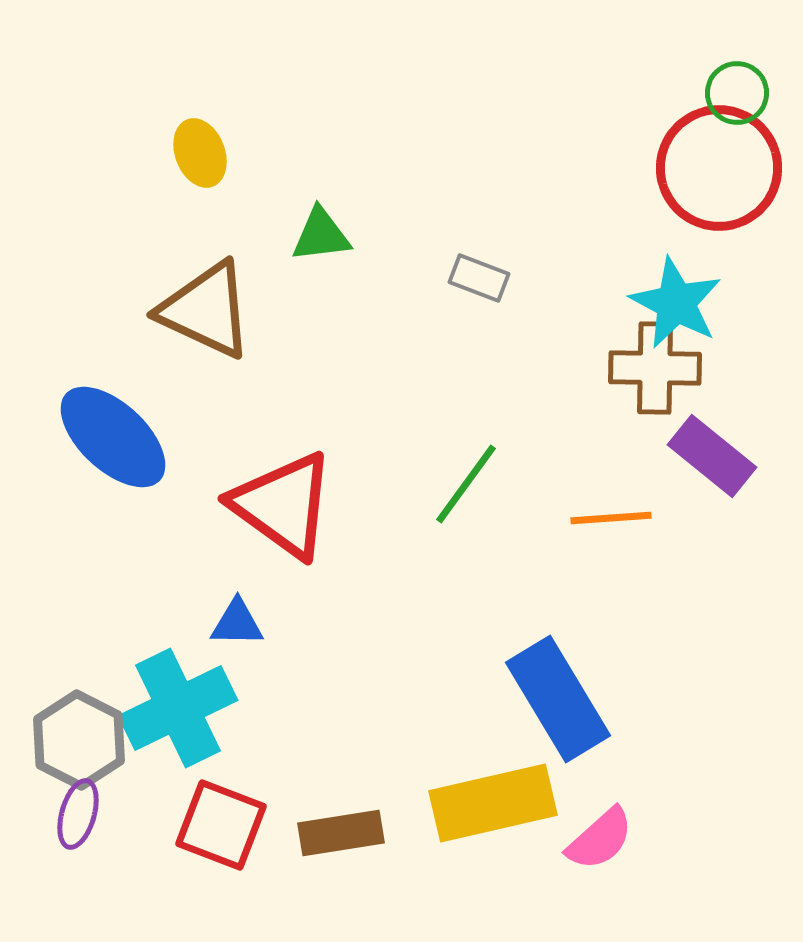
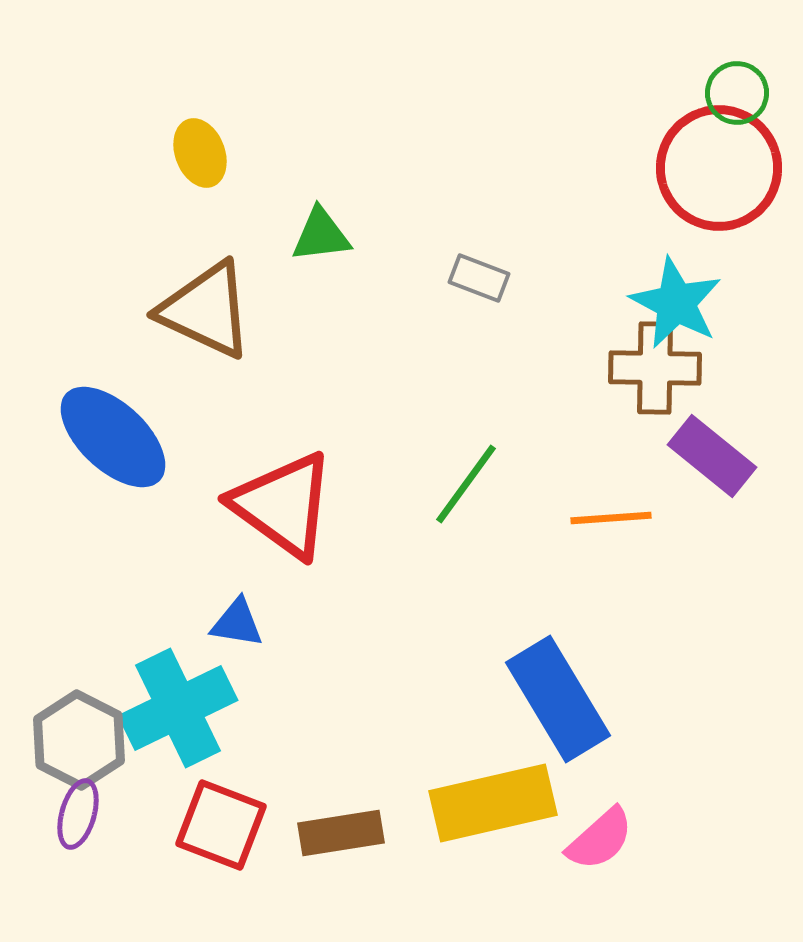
blue triangle: rotated 8 degrees clockwise
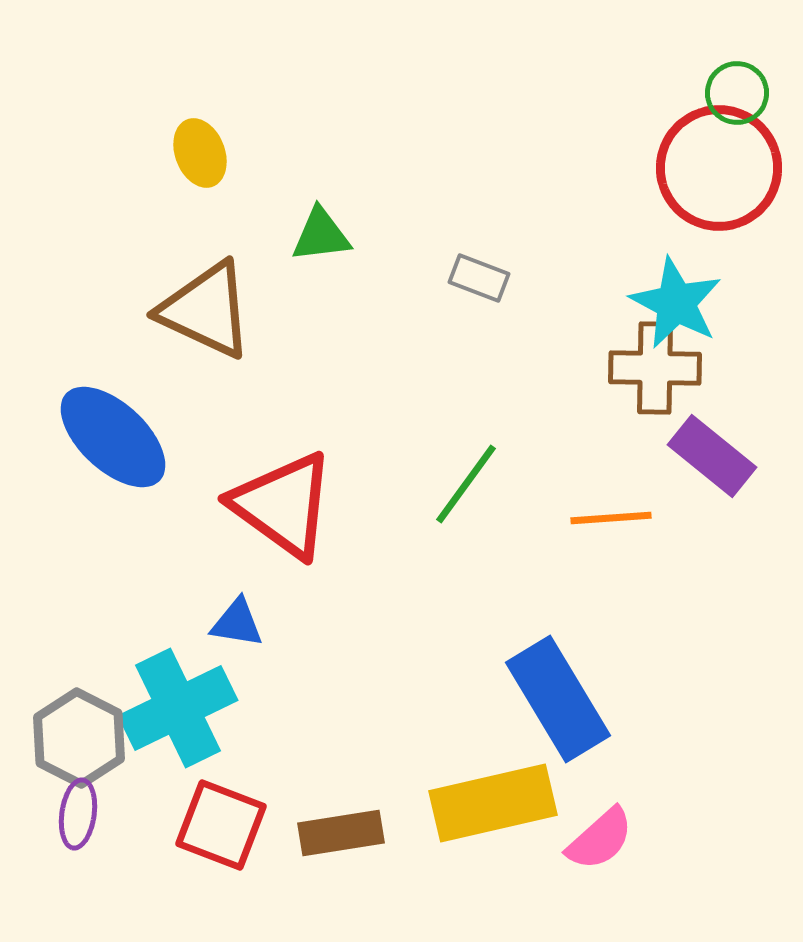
gray hexagon: moved 2 px up
purple ellipse: rotated 8 degrees counterclockwise
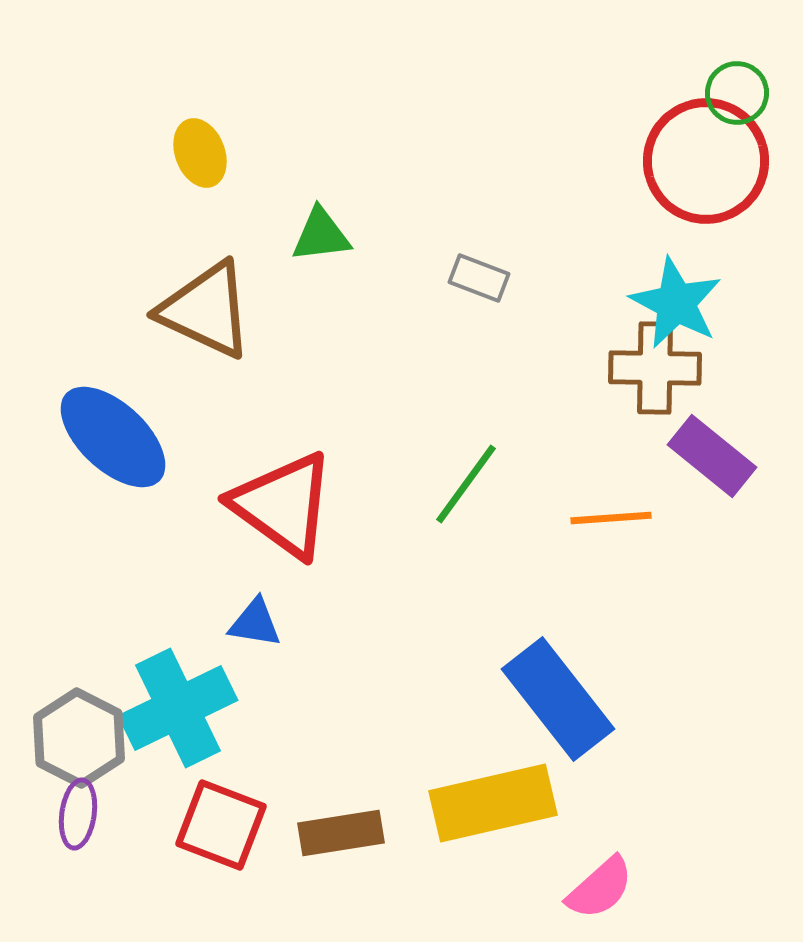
red circle: moved 13 px left, 7 px up
blue triangle: moved 18 px right
blue rectangle: rotated 7 degrees counterclockwise
pink semicircle: moved 49 px down
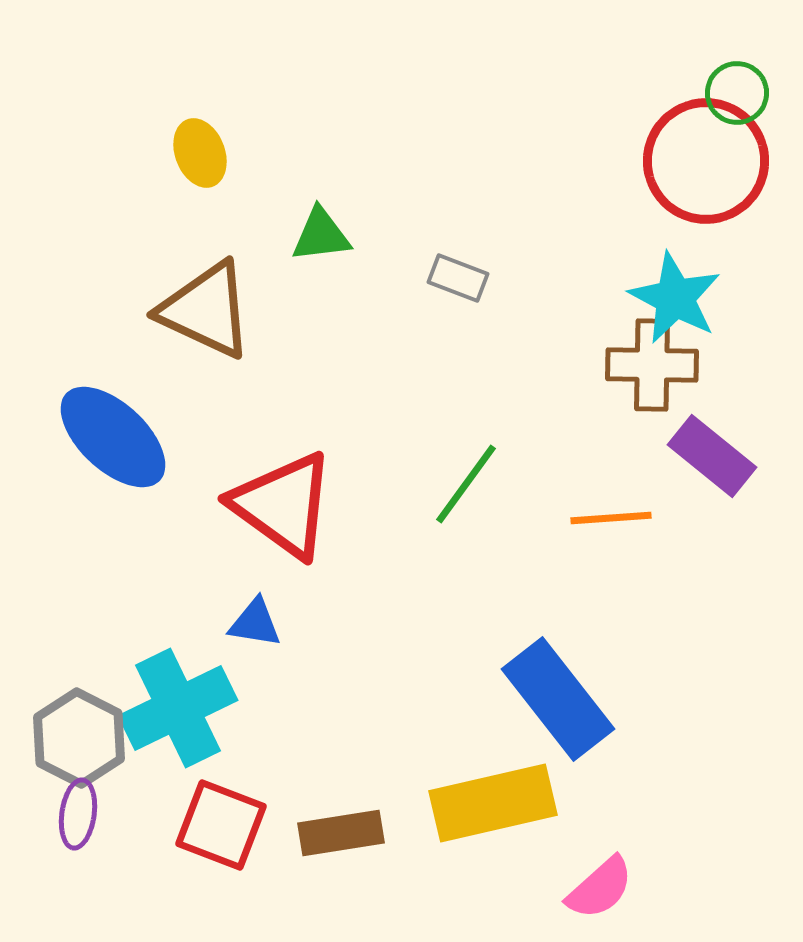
gray rectangle: moved 21 px left
cyan star: moved 1 px left, 5 px up
brown cross: moved 3 px left, 3 px up
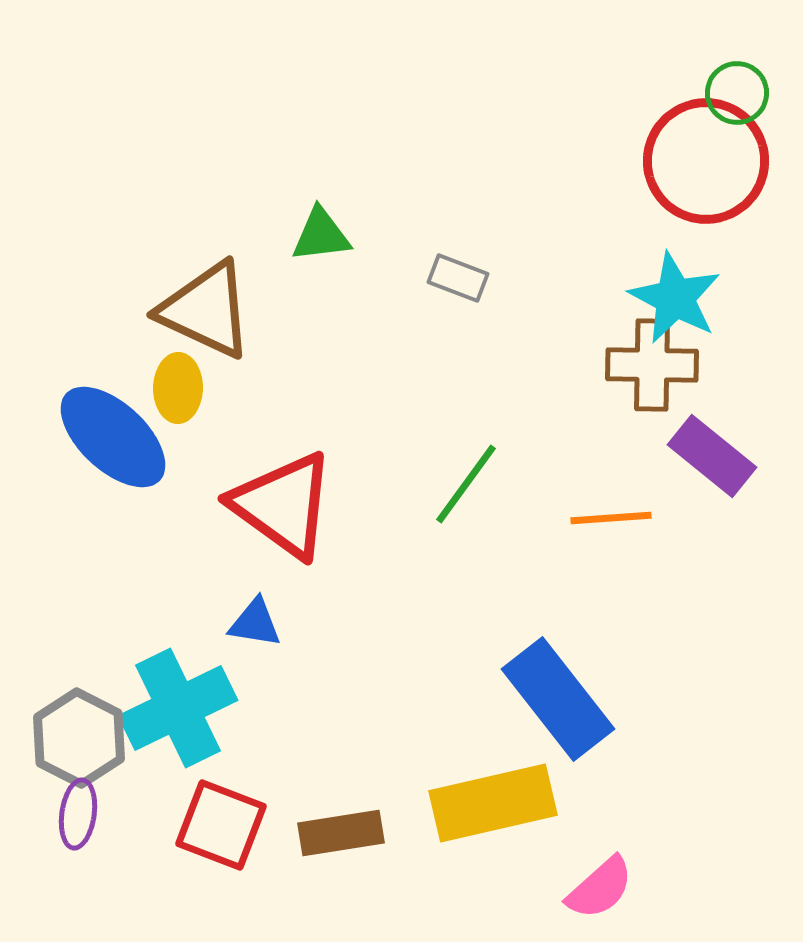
yellow ellipse: moved 22 px left, 235 px down; rotated 22 degrees clockwise
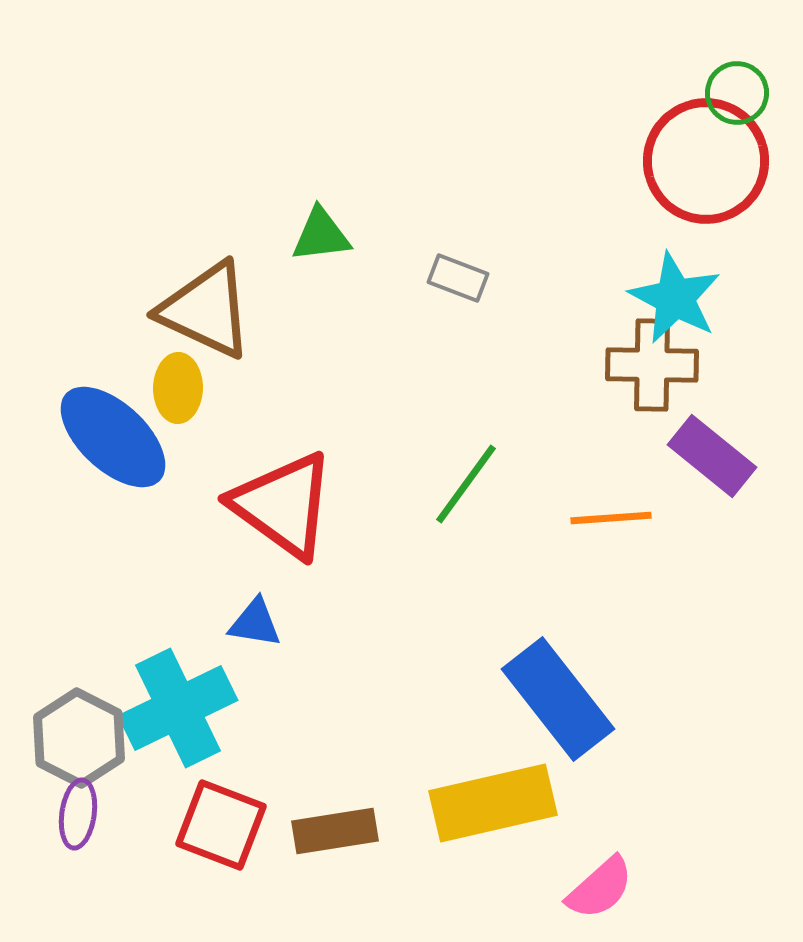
brown rectangle: moved 6 px left, 2 px up
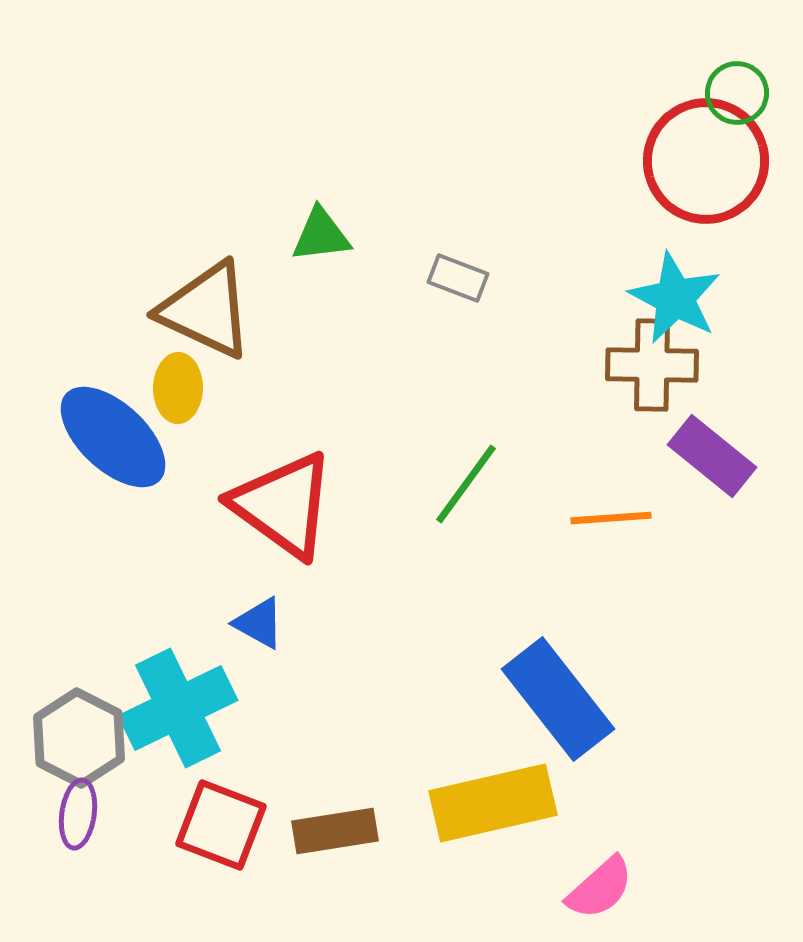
blue triangle: moved 4 px right; rotated 20 degrees clockwise
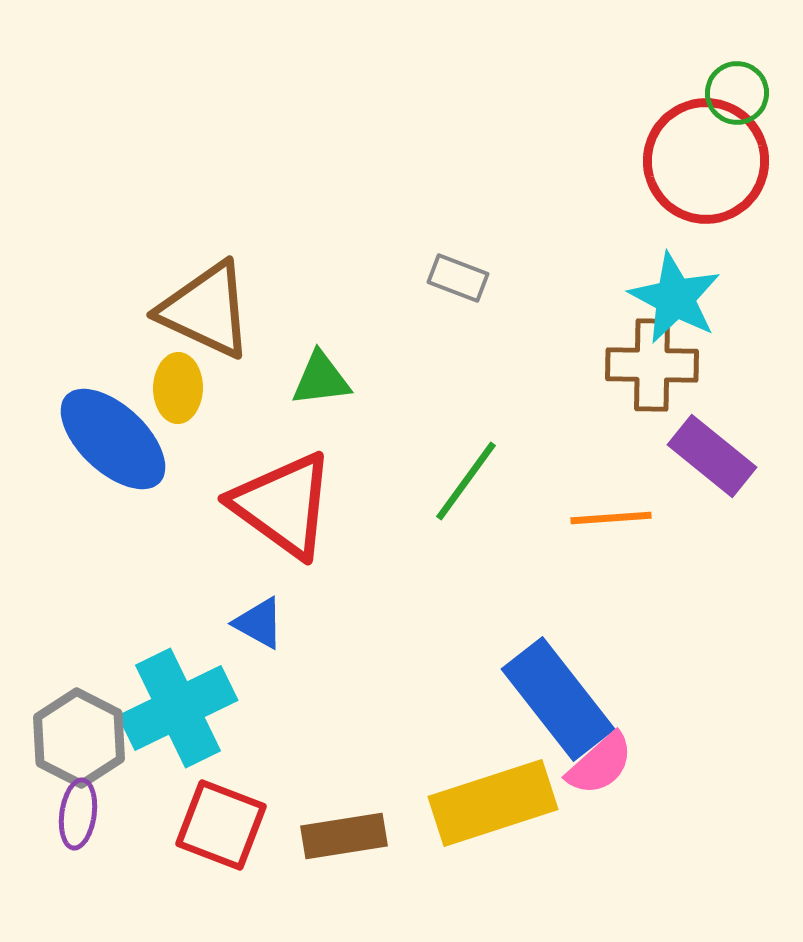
green triangle: moved 144 px down
blue ellipse: moved 2 px down
green line: moved 3 px up
yellow rectangle: rotated 5 degrees counterclockwise
brown rectangle: moved 9 px right, 5 px down
pink semicircle: moved 124 px up
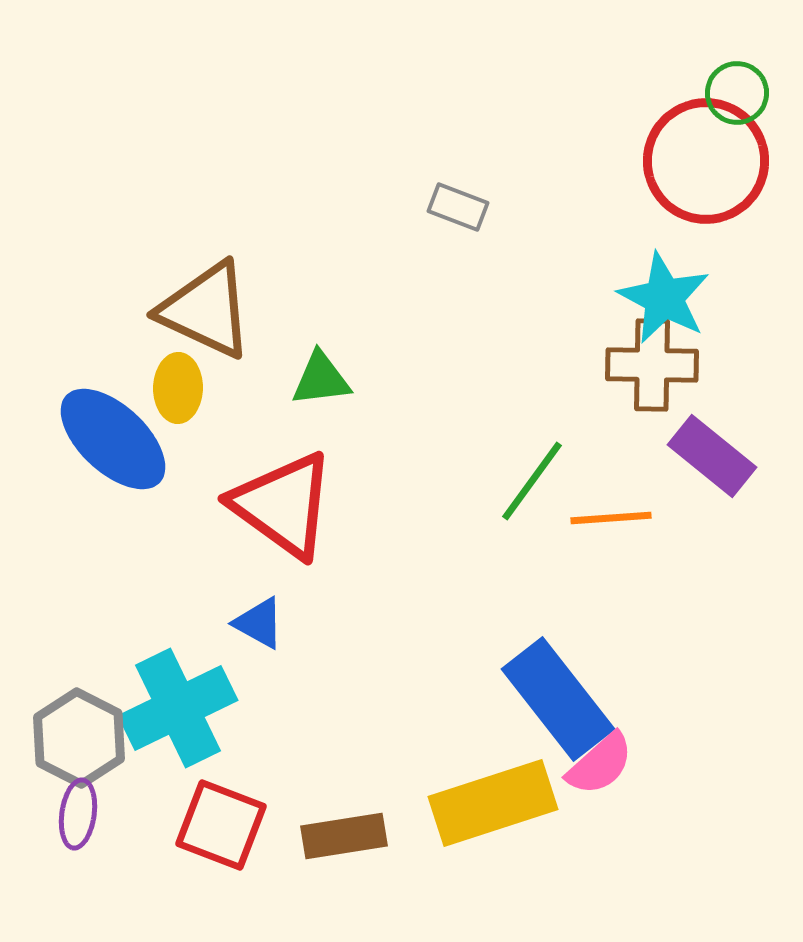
gray rectangle: moved 71 px up
cyan star: moved 11 px left
green line: moved 66 px right
